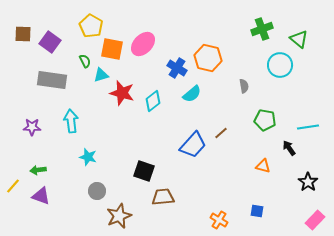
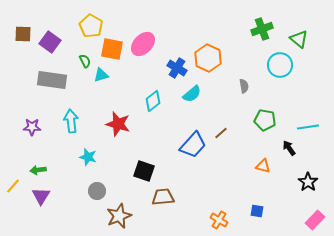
orange hexagon: rotated 12 degrees clockwise
red star: moved 4 px left, 31 px down
purple triangle: rotated 42 degrees clockwise
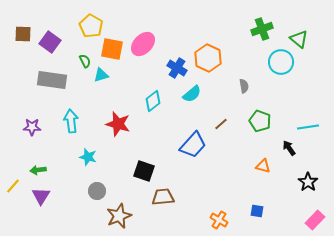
cyan circle: moved 1 px right, 3 px up
green pentagon: moved 5 px left, 1 px down; rotated 10 degrees clockwise
brown line: moved 9 px up
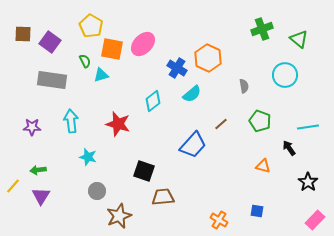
cyan circle: moved 4 px right, 13 px down
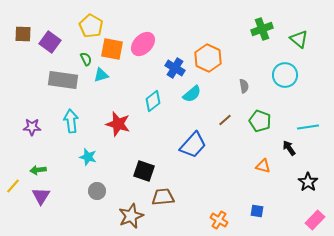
green semicircle: moved 1 px right, 2 px up
blue cross: moved 2 px left
gray rectangle: moved 11 px right
brown line: moved 4 px right, 4 px up
brown star: moved 12 px right
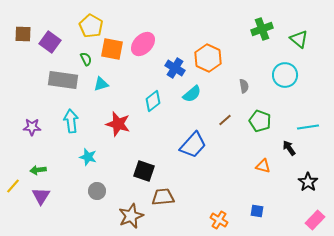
cyan triangle: moved 9 px down
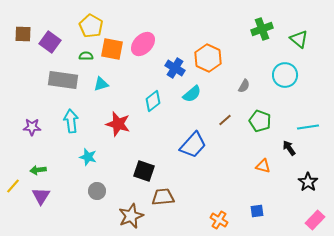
green semicircle: moved 3 px up; rotated 64 degrees counterclockwise
gray semicircle: rotated 40 degrees clockwise
blue square: rotated 16 degrees counterclockwise
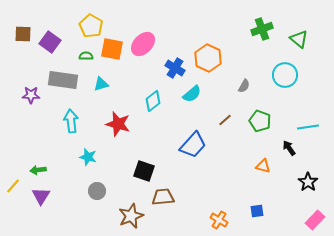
purple star: moved 1 px left, 32 px up
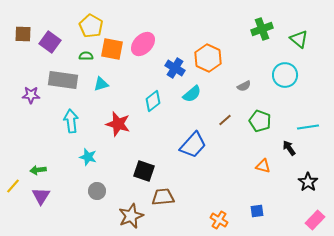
gray semicircle: rotated 32 degrees clockwise
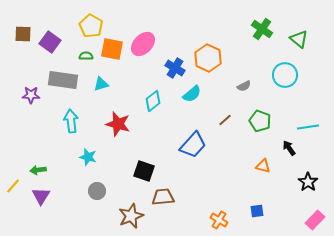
green cross: rotated 35 degrees counterclockwise
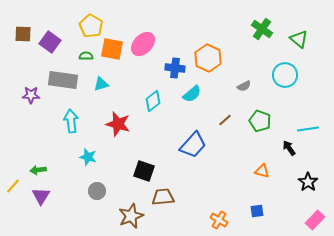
blue cross: rotated 24 degrees counterclockwise
cyan line: moved 2 px down
orange triangle: moved 1 px left, 5 px down
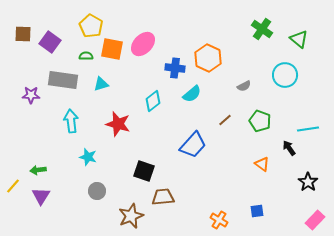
orange triangle: moved 7 px up; rotated 21 degrees clockwise
